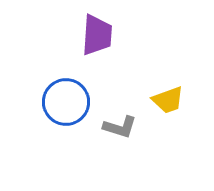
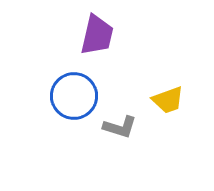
purple trapezoid: rotated 9 degrees clockwise
blue circle: moved 8 px right, 6 px up
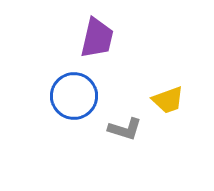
purple trapezoid: moved 3 px down
gray L-shape: moved 5 px right, 2 px down
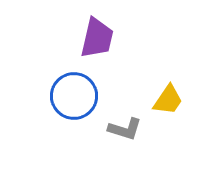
yellow trapezoid: rotated 36 degrees counterclockwise
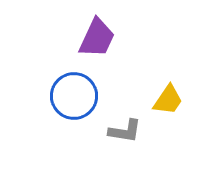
purple trapezoid: rotated 12 degrees clockwise
gray L-shape: moved 2 px down; rotated 8 degrees counterclockwise
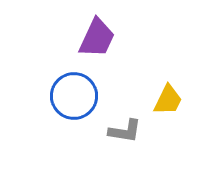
yellow trapezoid: rotated 8 degrees counterclockwise
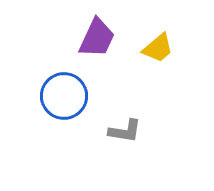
blue circle: moved 10 px left
yellow trapezoid: moved 10 px left, 52 px up; rotated 24 degrees clockwise
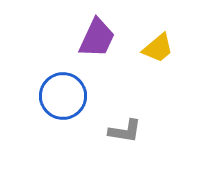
blue circle: moved 1 px left
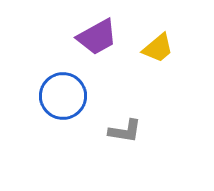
purple trapezoid: moved 1 px up; rotated 36 degrees clockwise
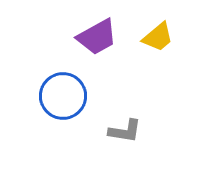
yellow trapezoid: moved 11 px up
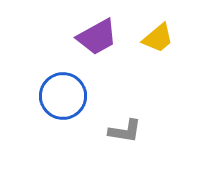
yellow trapezoid: moved 1 px down
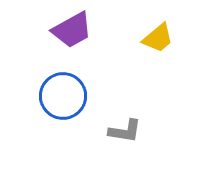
purple trapezoid: moved 25 px left, 7 px up
